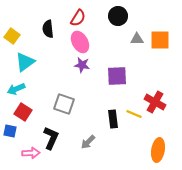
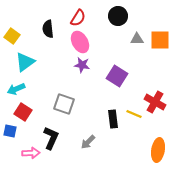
purple square: rotated 35 degrees clockwise
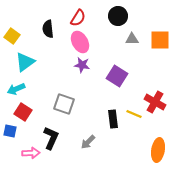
gray triangle: moved 5 px left
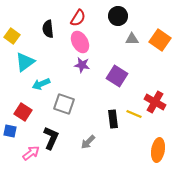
orange square: rotated 35 degrees clockwise
cyan arrow: moved 25 px right, 5 px up
pink arrow: rotated 36 degrees counterclockwise
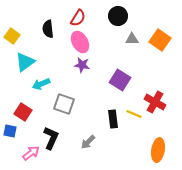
purple square: moved 3 px right, 4 px down
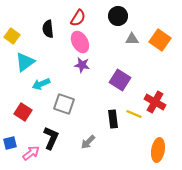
blue square: moved 12 px down; rotated 24 degrees counterclockwise
